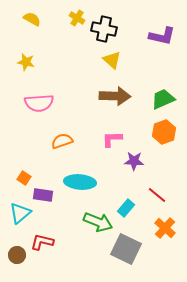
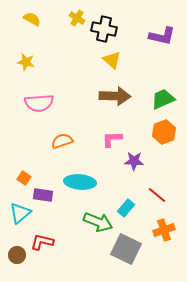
orange cross: moved 1 px left, 2 px down; rotated 30 degrees clockwise
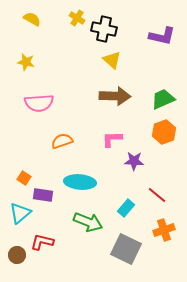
green arrow: moved 10 px left
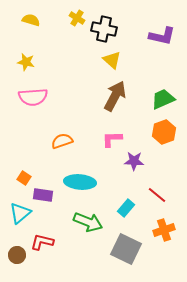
yellow semicircle: moved 1 px left, 1 px down; rotated 12 degrees counterclockwise
brown arrow: rotated 64 degrees counterclockwise
pink semicircle: moved 6 px left, 6 px up
